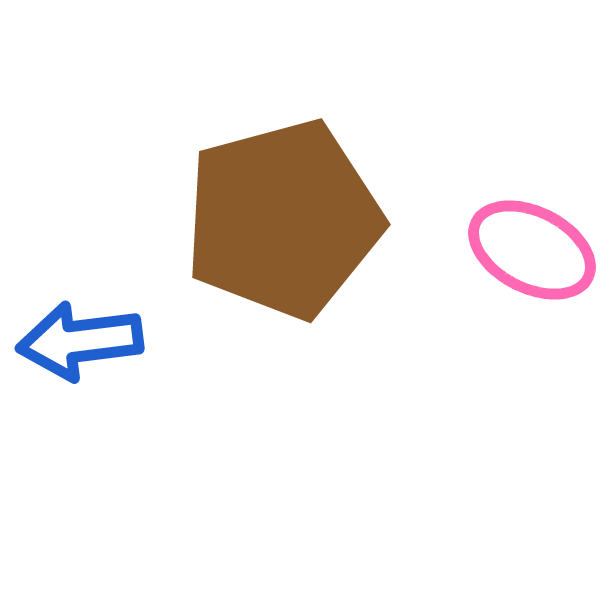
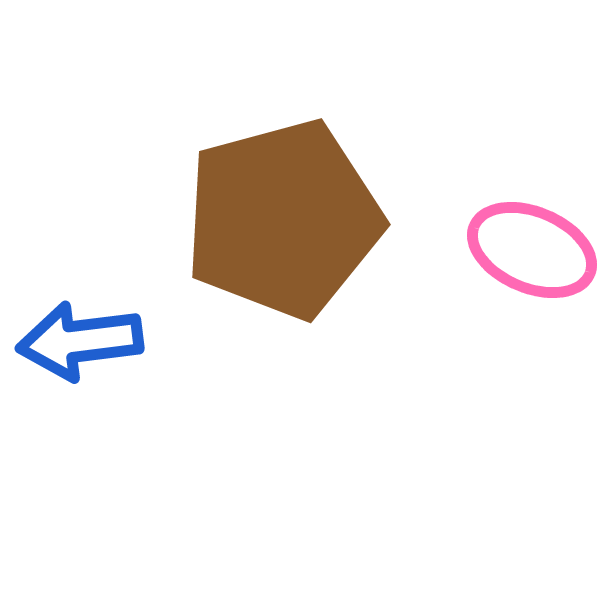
pink ellipse: rotated 4 degrees counterclockwise
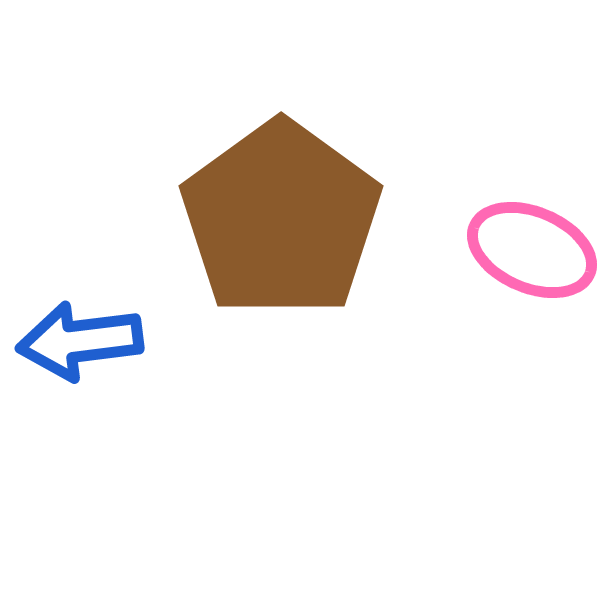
brown pentagon: moved 2 px left; rotated 21 degrees counterclockwise
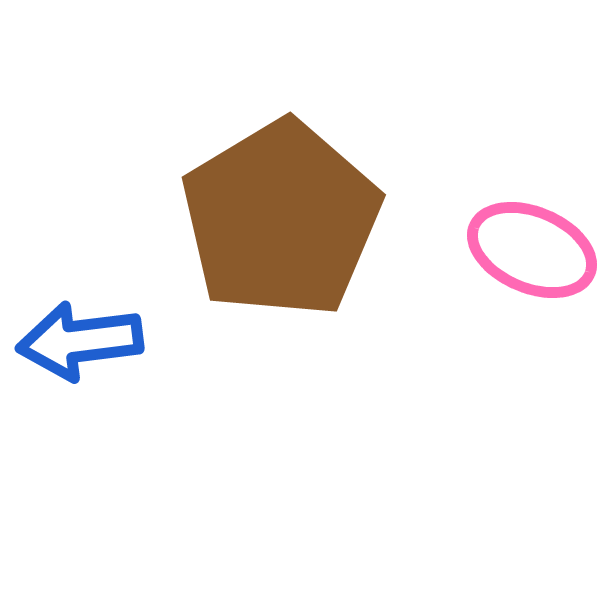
brown pentagon: rotated 5 degrees clockwise
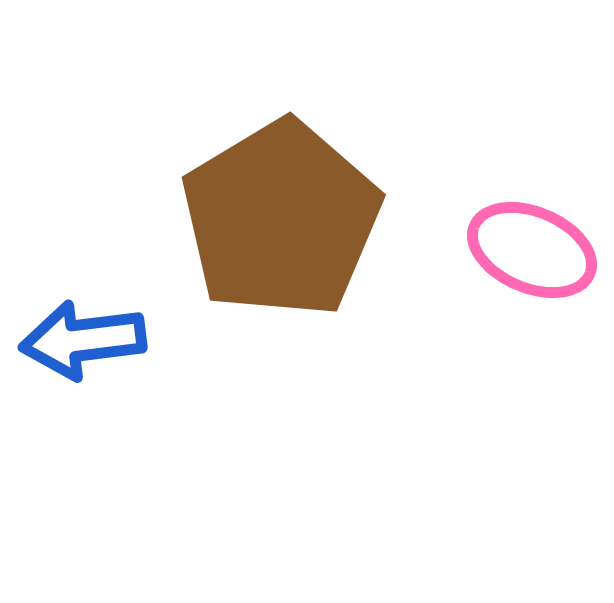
blue arrow: moved 3 px right, 1 px up
